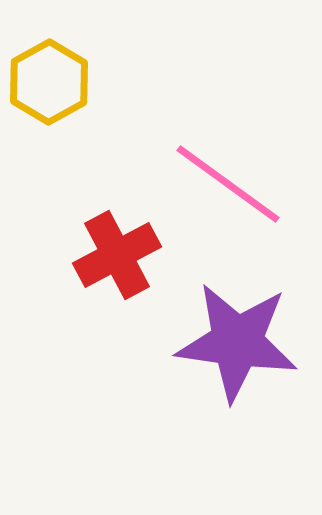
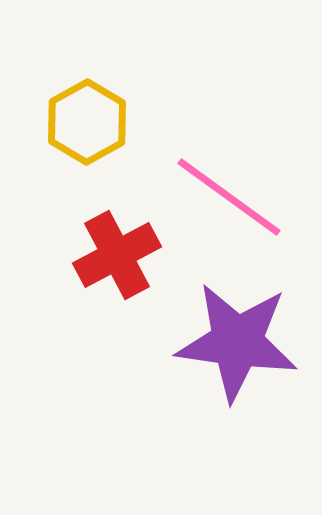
yellow hexagon: moved 38 px right, 40 px down
pink line: moved 1 px right, 13 px down
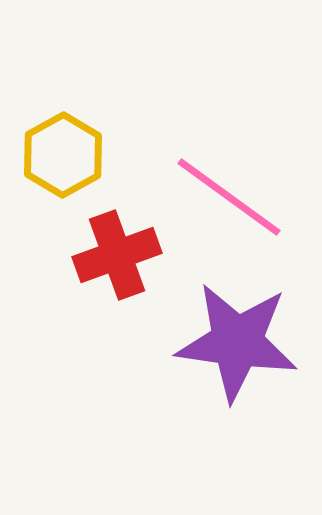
yellow hexagon: moved 24 px left, 33 px down
red cross: rotated 8 degrees clockwise
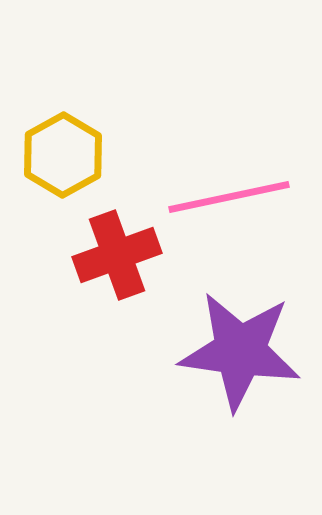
pink line: rotated 48 degrees counterclockwise
purple star: moved 3 px right, 9 px down
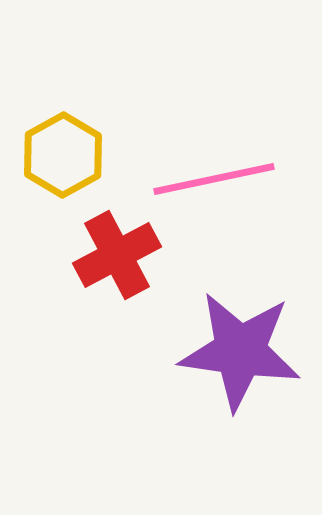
pink line: moved 15 px left, 18 px up
red cross: rotated 8 degrees counterclockwise
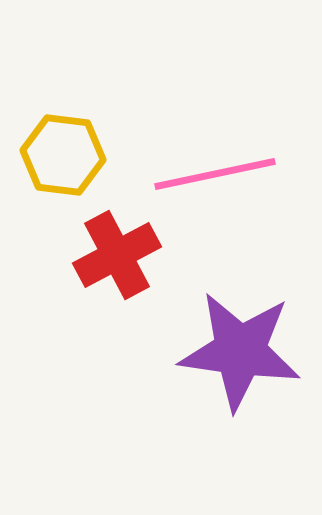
yellow hexagon: rotated 24 degrees counterclockwise
pink line: moved 1 px right, 5 px up
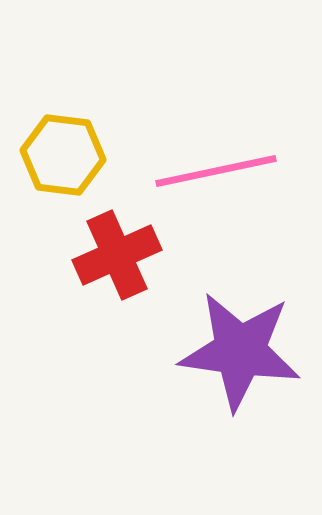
pink line: moved 1 px right, 3 px up
red cross: rotated 4 degrees clockwise
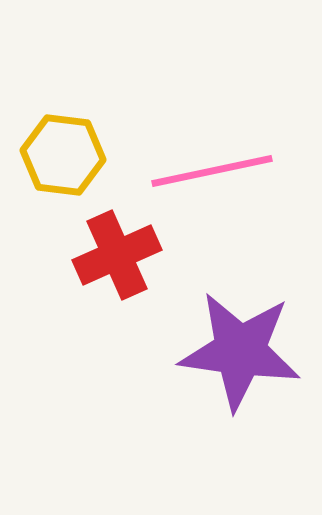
pink line: moved 4 px left
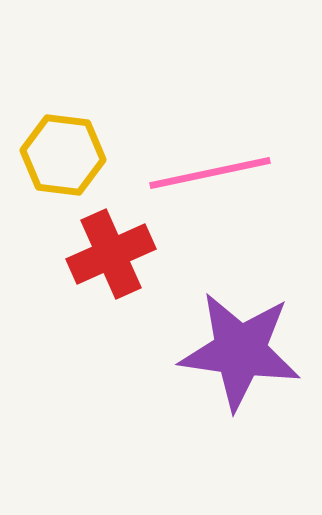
pink line: moved 2 px left, 2 px down
red cross: moved 6 px left, 1 px up
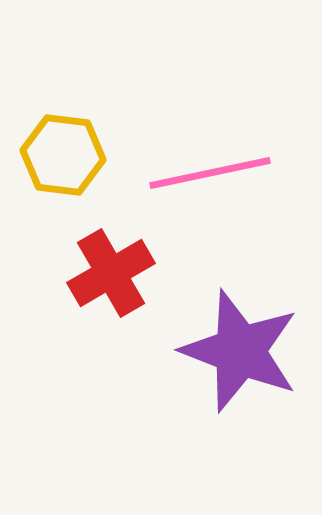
red cross: moved 19 px down; rotated 6 degrees counterclockwise
purple star: rotated 13 degrees clockwise
